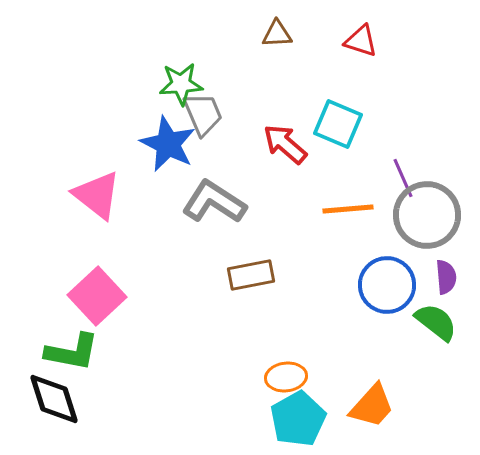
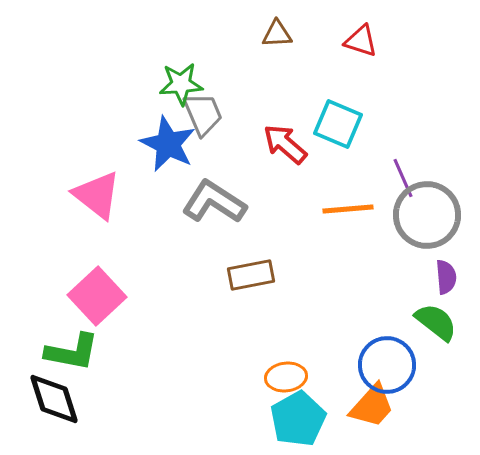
blue circle: moved 80 px down
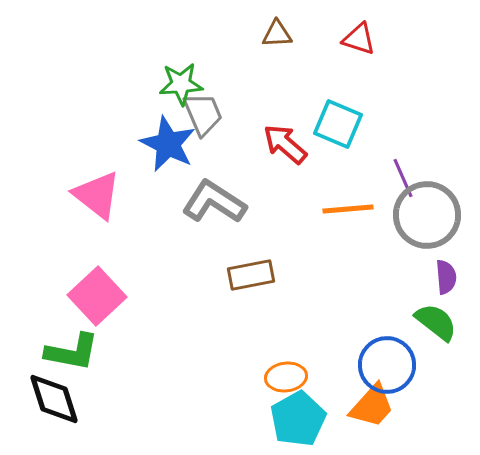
red triangle: moved 2 px left, 2 px up
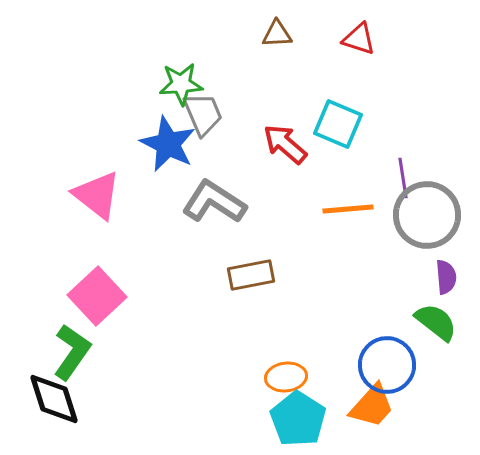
purple line: rotated 15 degrees clockwise
green L-shape: rotated 66 degrees counterclockwise
cyan pentagon: rotated 10 degrees counterclockwise
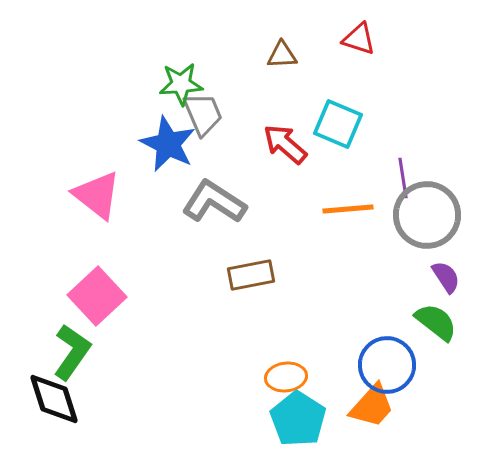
brown triangle: moved 5 px right, 21 px down
purple semicircle: rotated 28 degrees counterclockwise
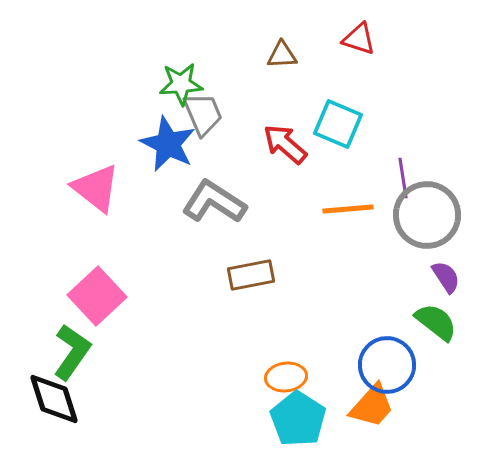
pink triangle: moved 1 px left, 7 px up
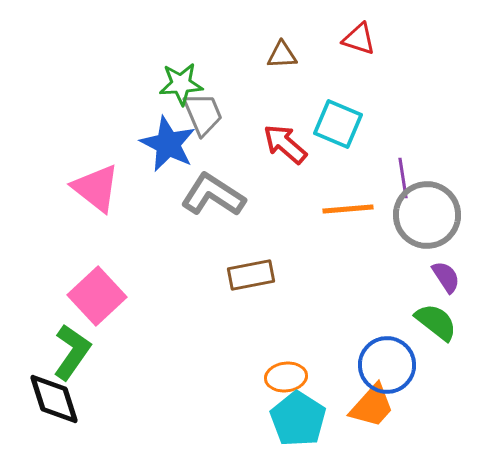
gray L-shape: moved 1 px left, 7 px up
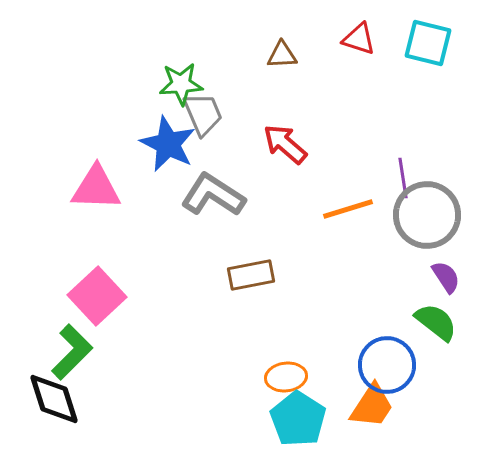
cyan square: moved 90 px right, 81 px up; rotated 9 degrees counterclockwise
pink triangle: rotated 36 degrees counterclockwise
orange line: rotated 12 degrees counterclockwise
green L-shape: rotated 10 degrees clockwise
orange trapezoid: rotated 9 degrees counterclockwise
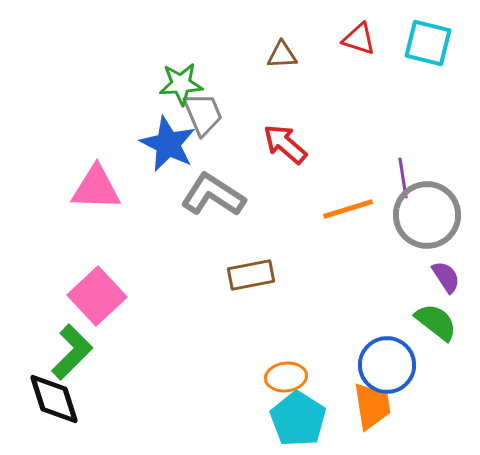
orange trapezoid: rotated 42 degrees counterclockwise
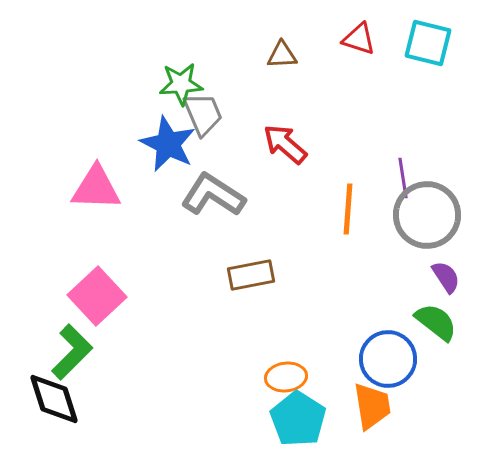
orange line: rotated 69 degrees counterclockwise
blue circle: moved 1 px right, 6 px up
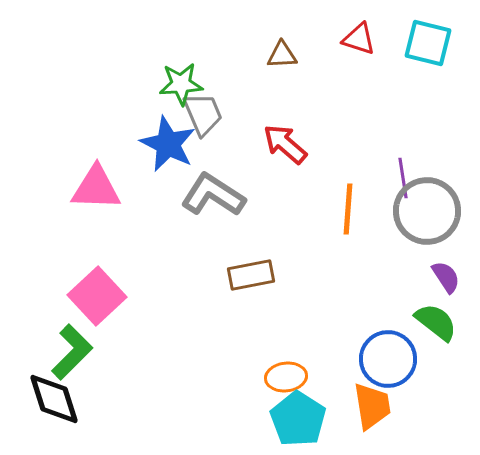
gray circle: moved 4 px up
